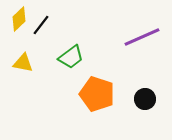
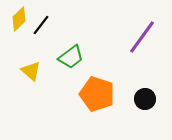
purple line: rotated 30 degrees counterclockwise
yellow triangle: moved 8 px right, 8 px down; rotated 30 degrees clockwise
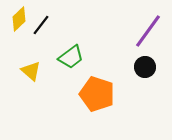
purple line: moved 6 px right, 6 px up
black circle: moved 32 px up
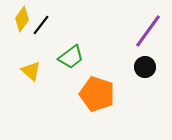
yellow diamond: moved 3 px right; rotated 10 degrees counterclockwise
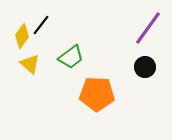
yellow diamond: moved 17 px down
purple line: moved 3 px up
yellow triangle: moved 1 px left, 7 px up
orange pentagon: rotated 16 degrees counterclockwise
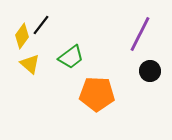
purple line: moved 8 px left, 6 px down; rotated 9 degrees counterclockwise
black circle: moved 5 px right, 4 px down
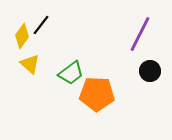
green trapezoid: moved 16 px down
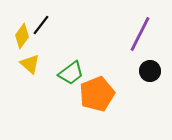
orange pentagon: rotated 24 degrees counterclockwise
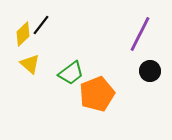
yellow diamond: moved 1 px right, 2 px up; rotated 10 degrees clockwise
